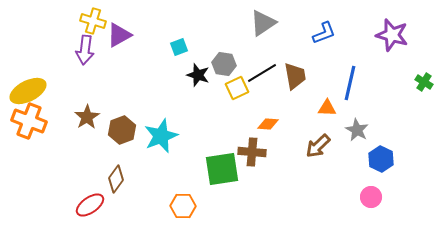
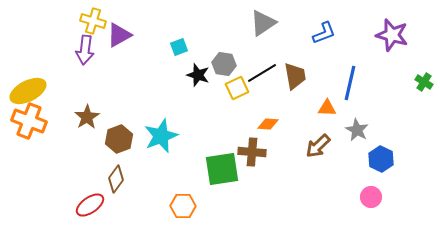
brown hexagon: moved 3 px left, 9 px down
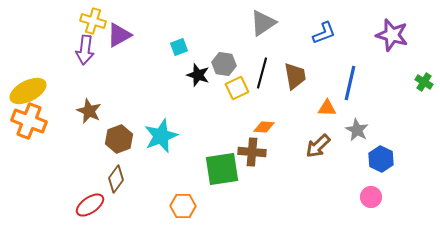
black line: rotated 44 degrees counterclockwise
brown star: moved 2 px right, 6 px up; rotated 15 degrees counterclockwise
orange diamond: moved 4 px left, 3 px down
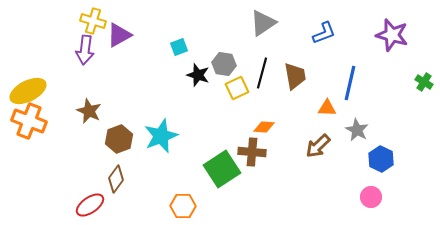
green square: rotated 24 degrees counterclockwise
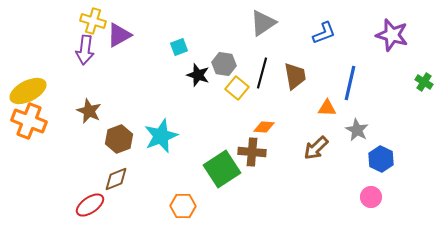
yellow square: rotated 25 degrees counterclockwise
brown arrow: moved 2 px left, 2 px down
brown diamond: rotated 32 degrees clockwise
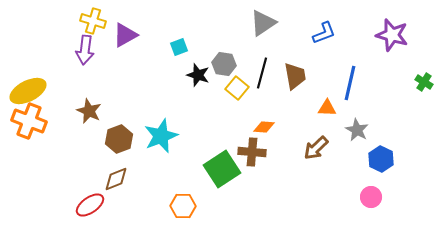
purple triangle: moved 6 px right
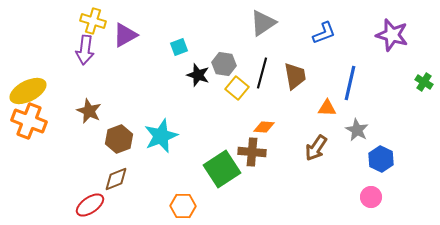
brown arrow: rotated 12 degrees counterclockwise
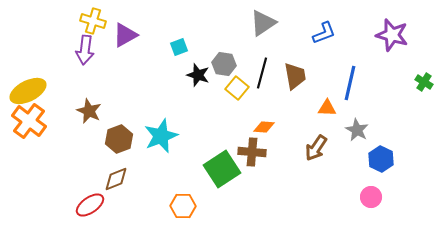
orange cross: rotated 16 degrees clockwise
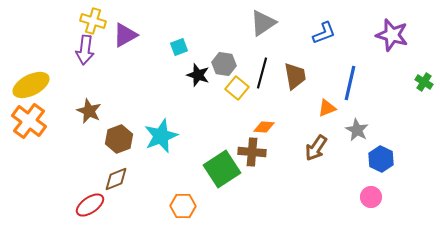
yellow ellipse: moved 3 px right, 6 px up
orange triangle: rotated 24 degrees counterclockwise
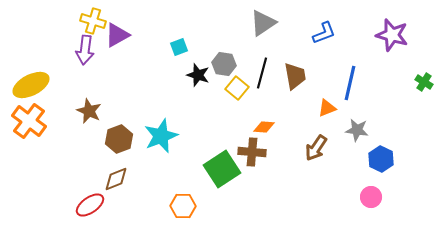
purple triangle: moved 8 px left
gray star: rotated 20 degrees counterclockwise
